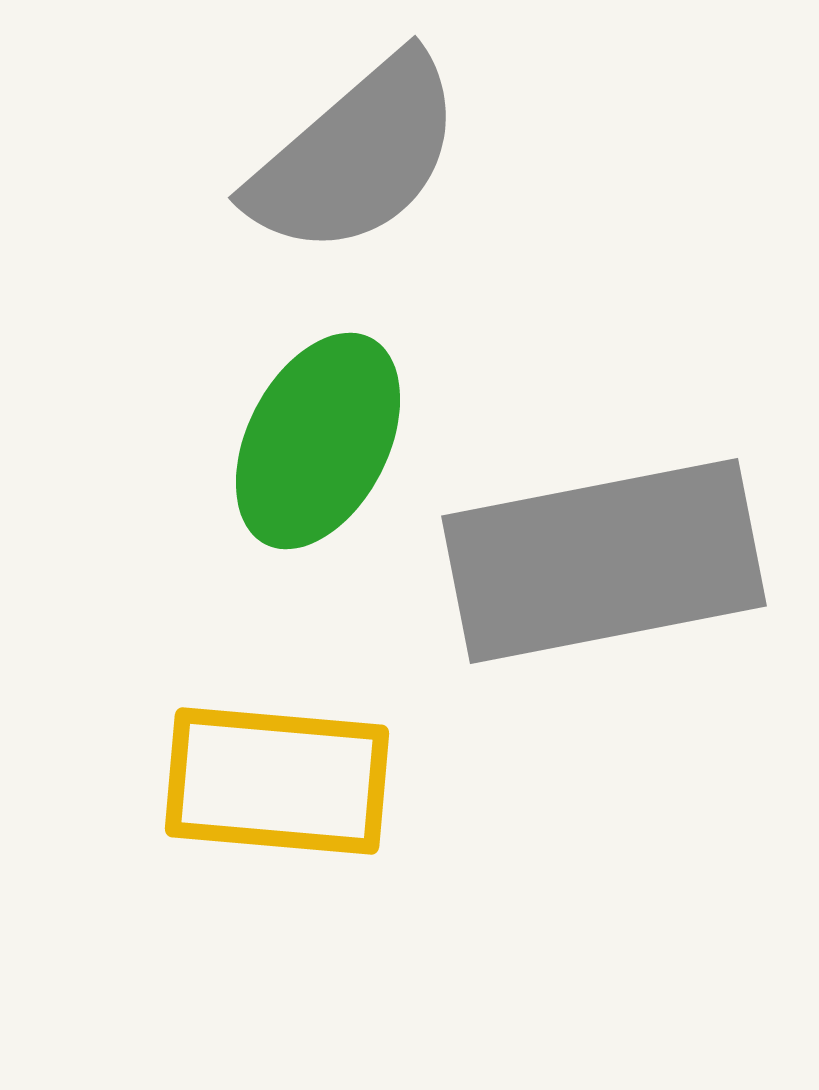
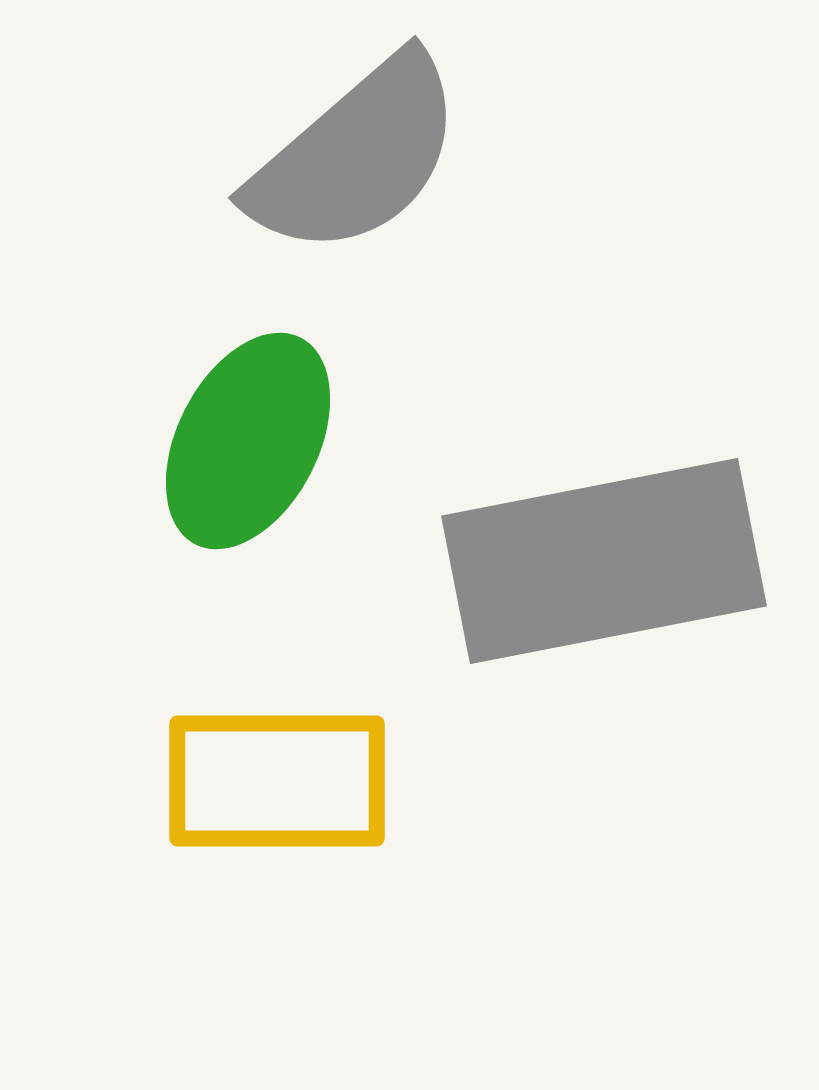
green ellipse: moved 70 px left
yellow rectangle: rotated 5 degrees counterclockwise
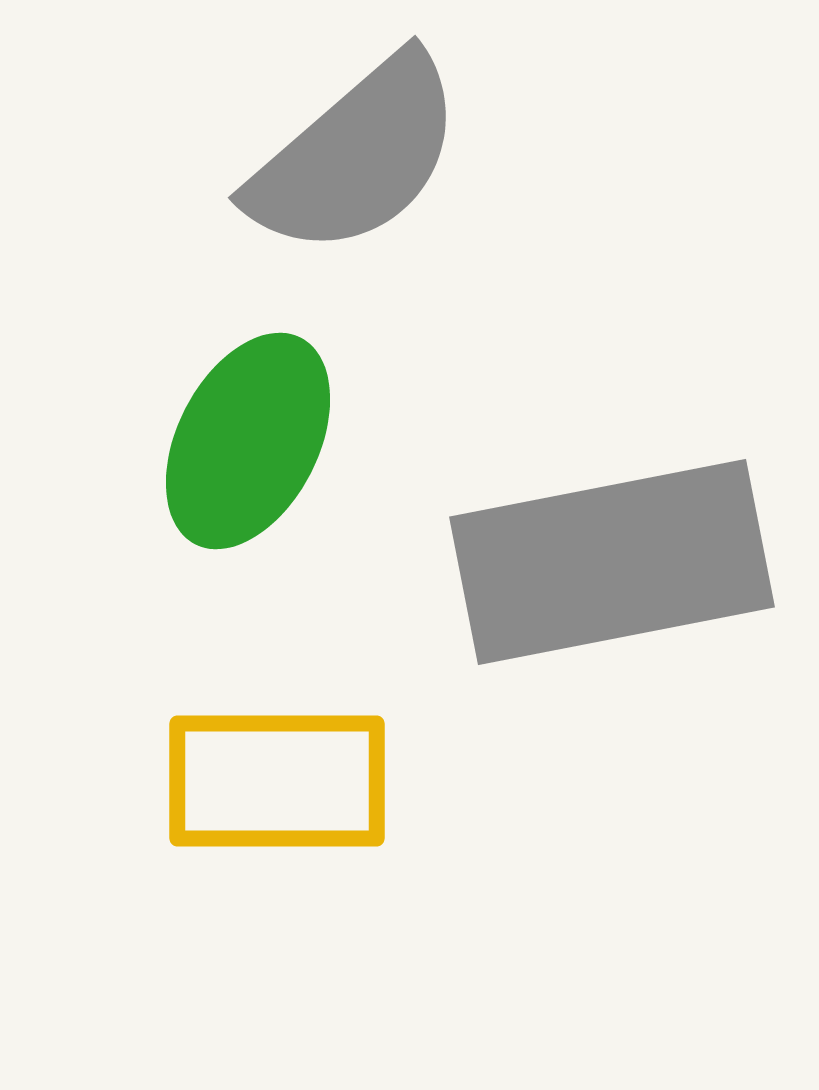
gray rectangle: moved 8 px right, 1 px down
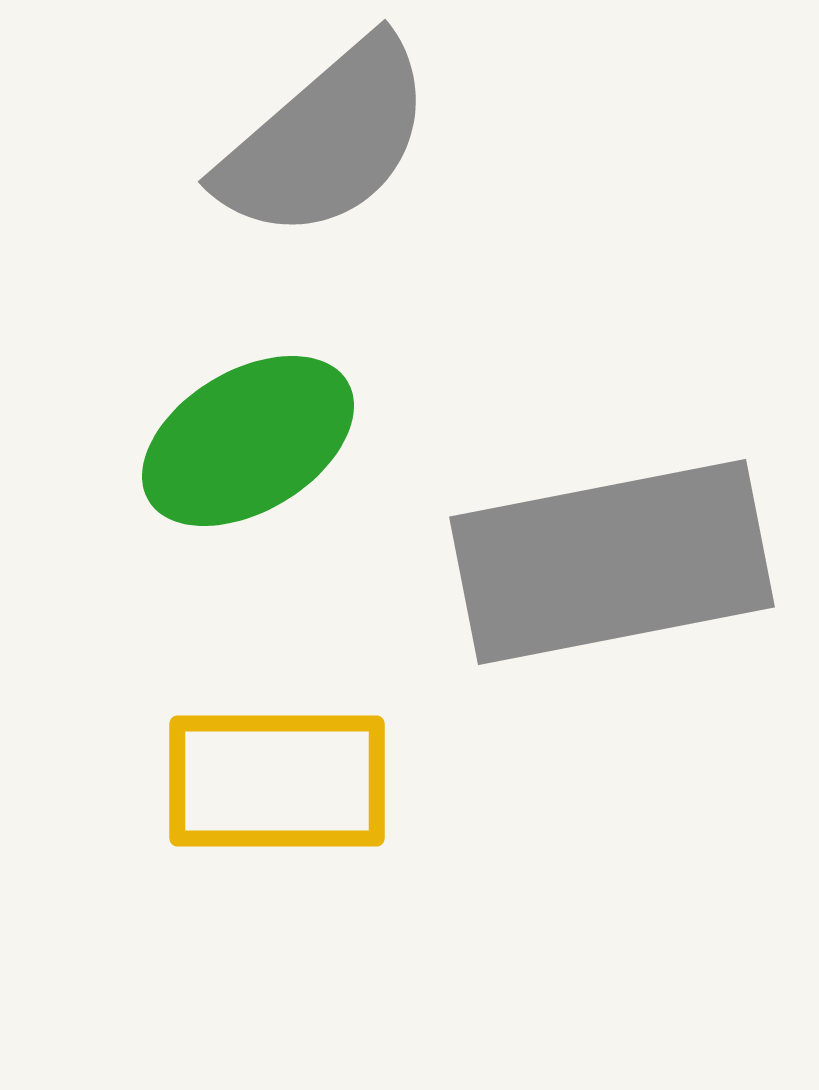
gray semicircle: moved 30 px left, 16 px up
green ellipse: rotated 32 degrees clockwise
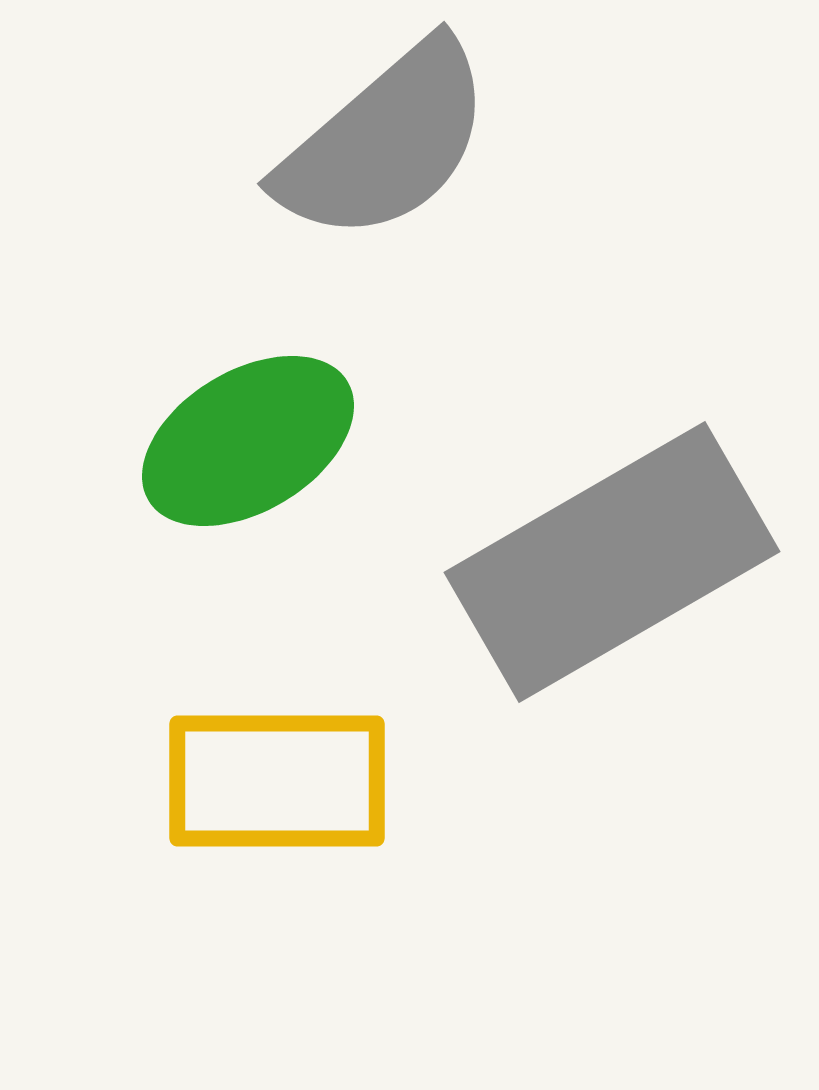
gray semicircle: moved 59 px right, 2 px down
gray rectangle: rotated 19 degrees counterclockwise
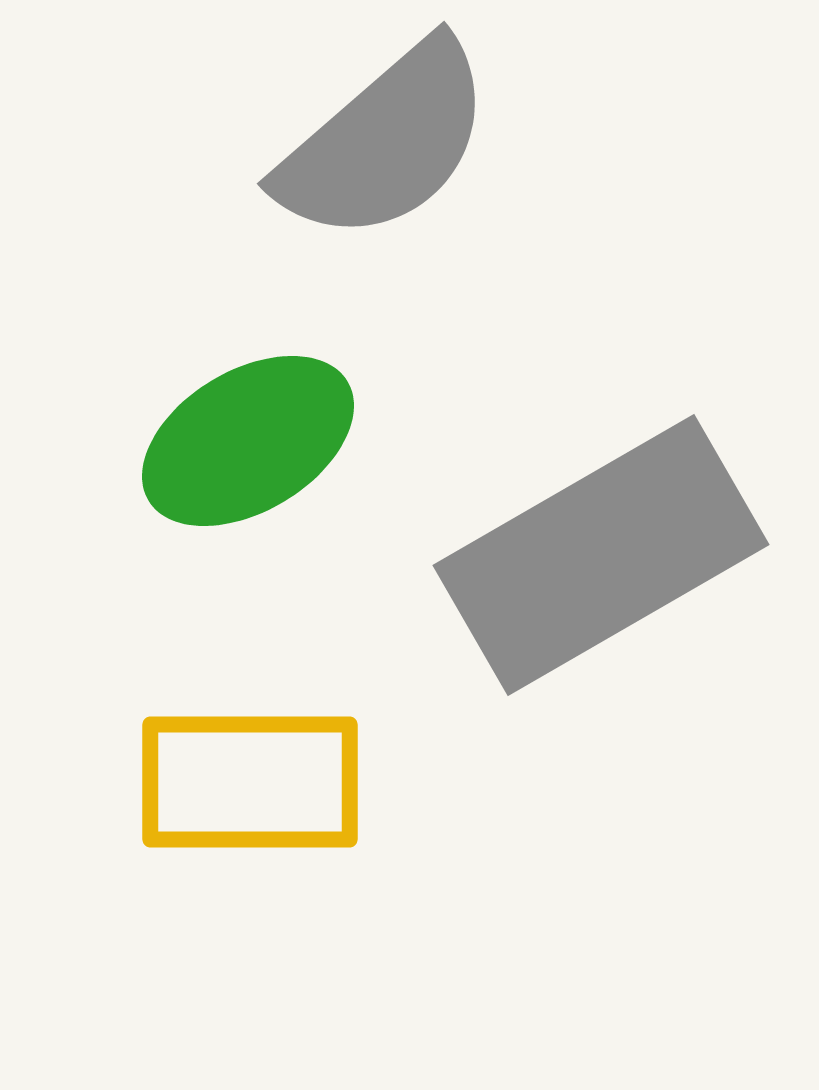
gray rectangle: moved 11 px left, 7 px up
yellow rectangle: moved 27 px left, 1 px down
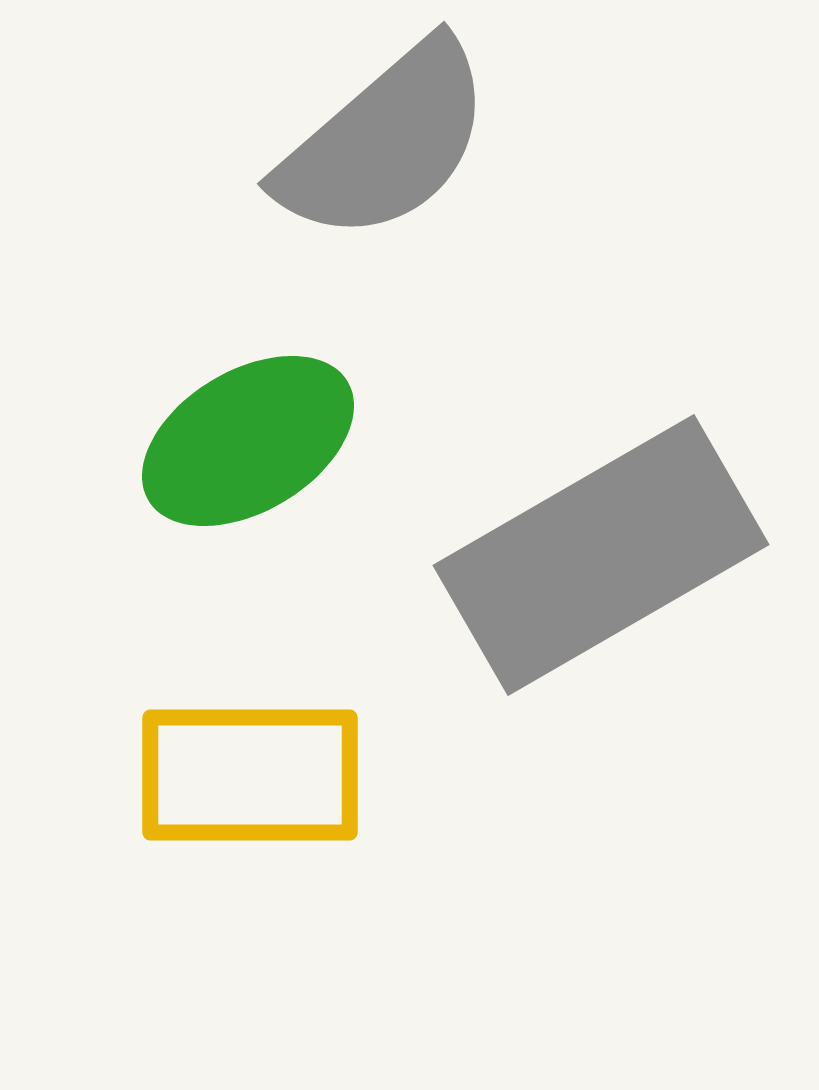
yellow rectangle: moved 7 px up
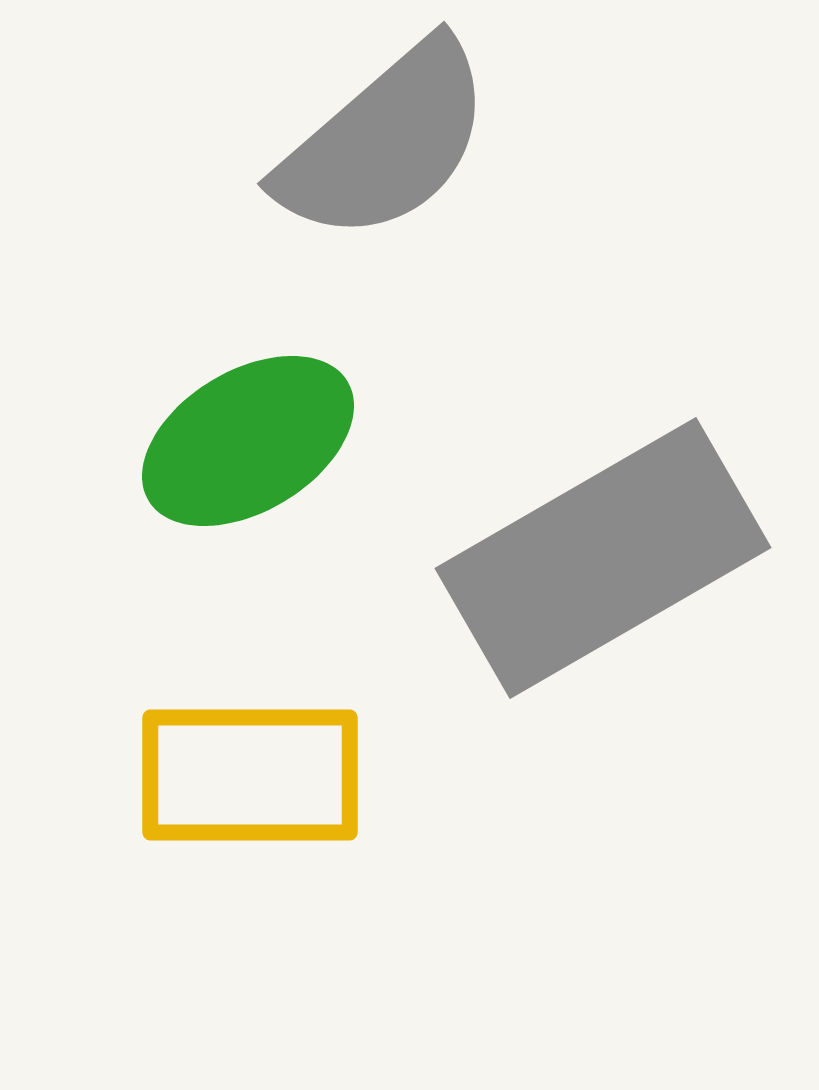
gray rectangle: moved 2 px right, 3 px down
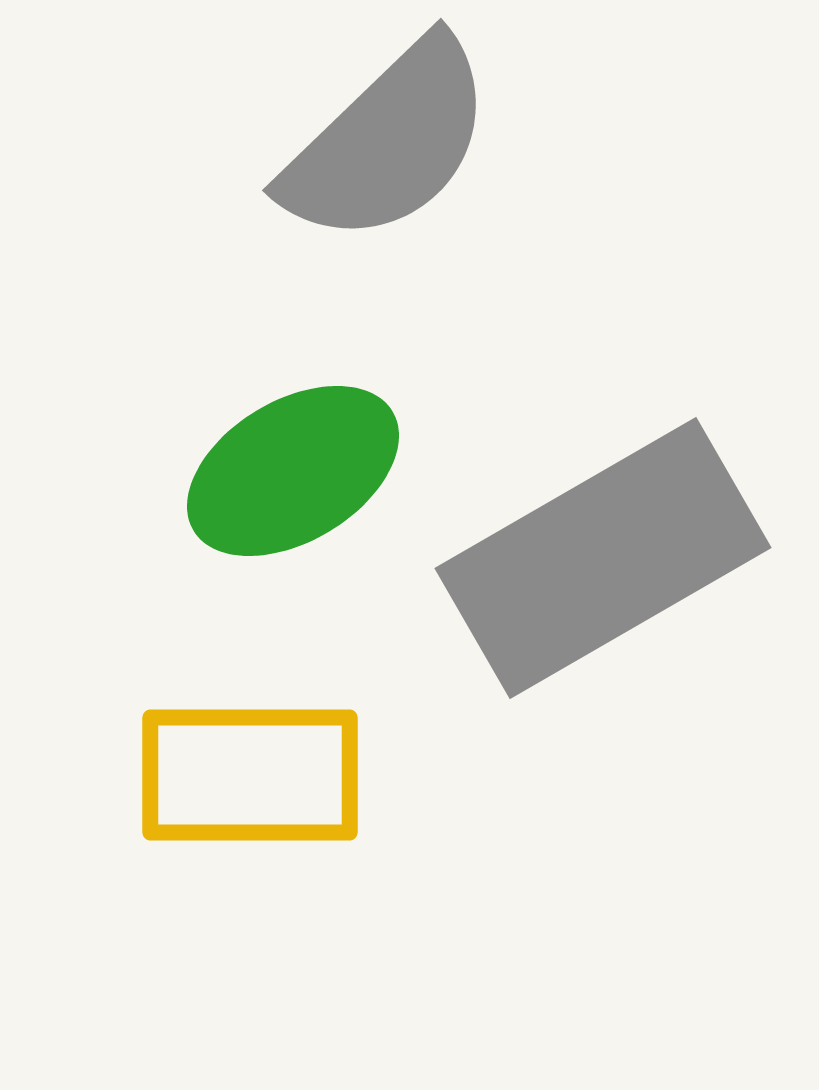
gray semicircle: moved 3 px right; rotated 3 degrees counterclockwise
green ellipse: moved 45 px right, 30 px down
